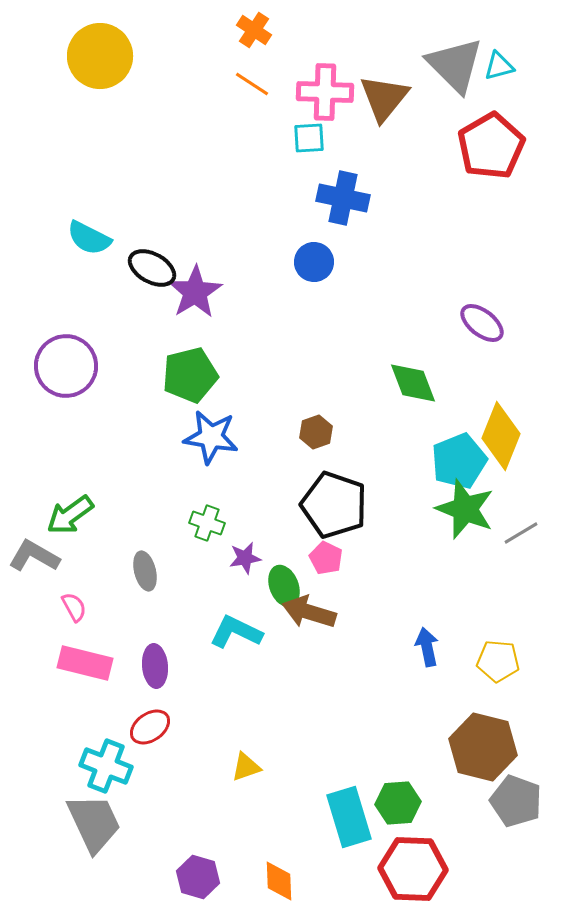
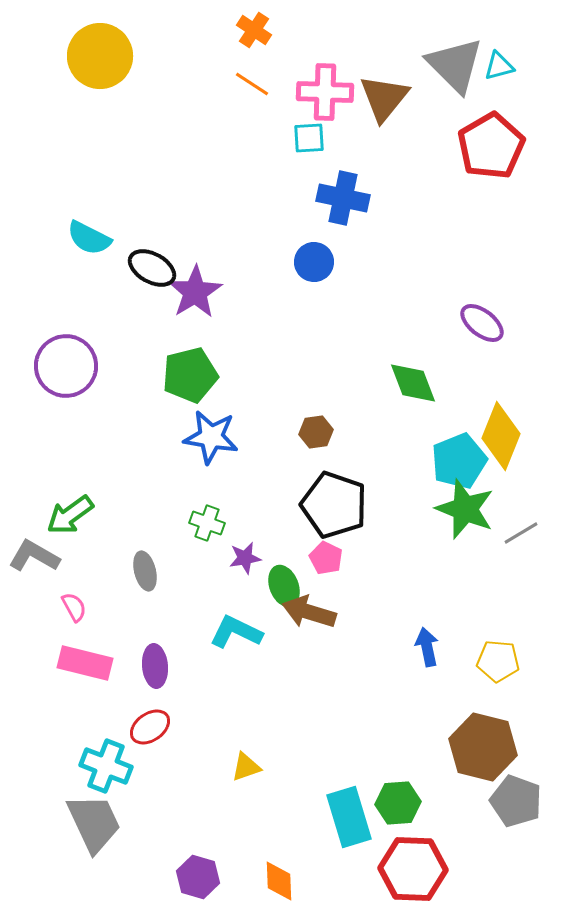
brown hexagon at (316, 432): rotated 12 degrees clockwise
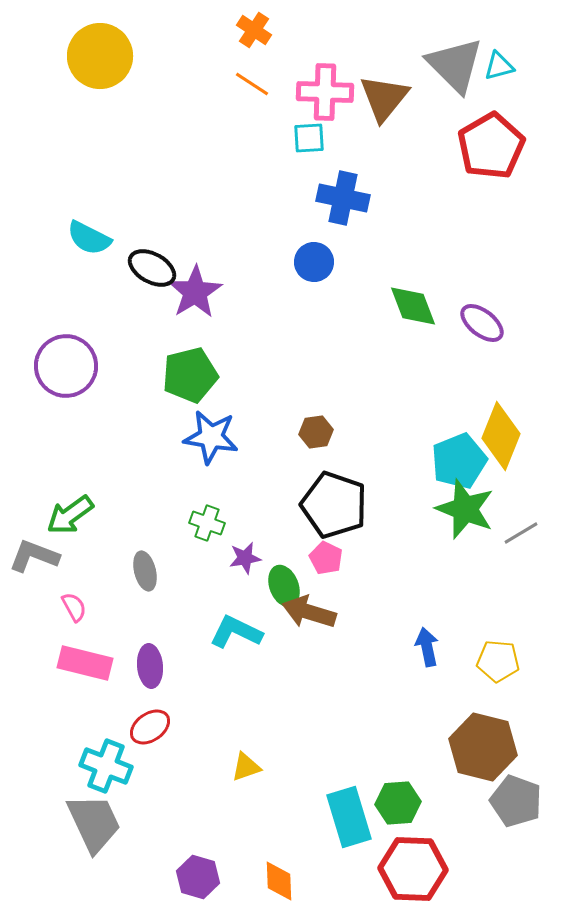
green diamond at (413, 383): moved 77 px up
gray L-shape at (34, 556): rotated 9 degrees counterclockwise
purple ellipse at (155, 666): moved 5 px left
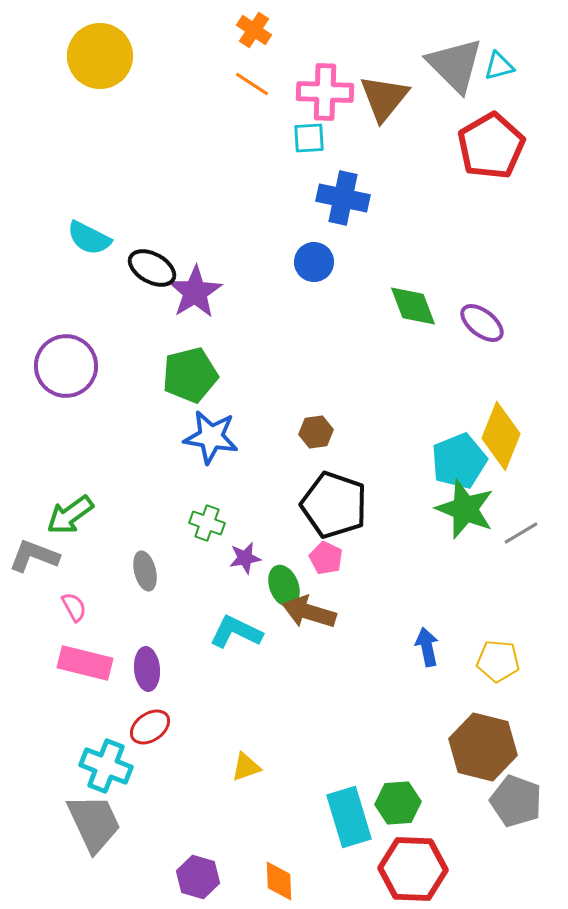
purple ellipse at (150, 666): moved 3 px left, 3 px down
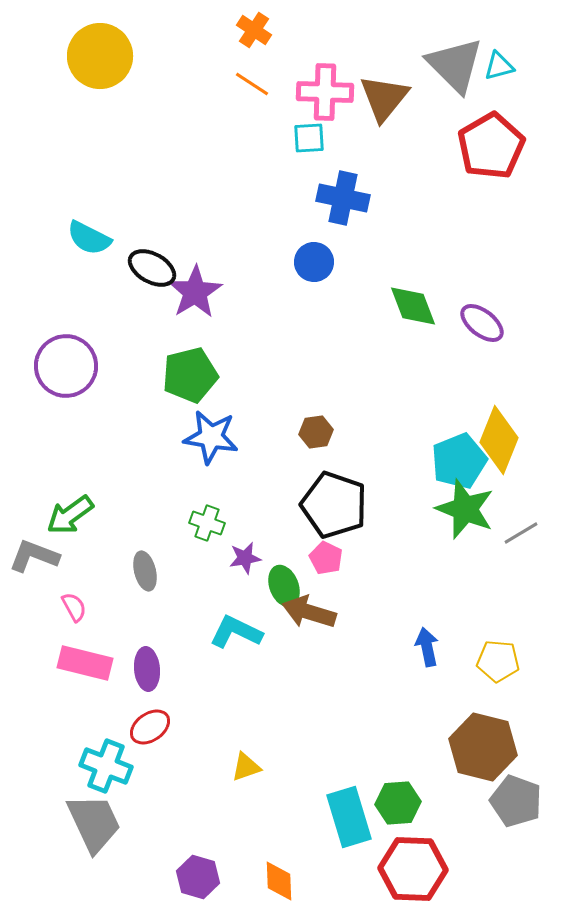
yellow diamond at (501, 436): moved 2 px left, 4 px down
